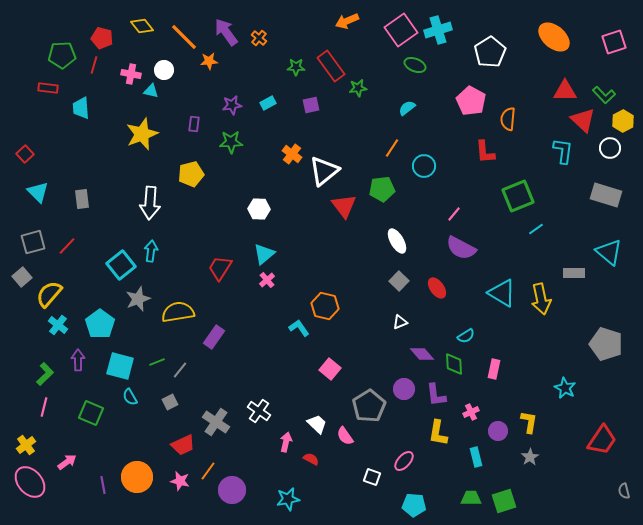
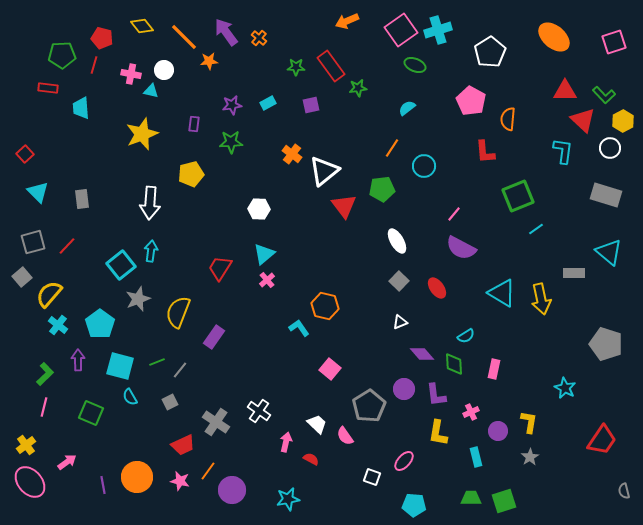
yellow semicircle at (178, 312): rotated 60 degrees counterclockwise
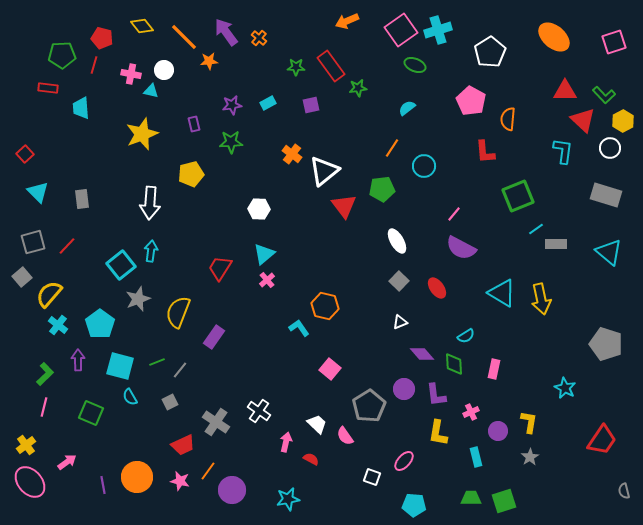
purple rectangle at (194, 124): rotated 21 degrees counterclockwise
gray rectangle at (574, 273): moved 18 px left, 29 px up
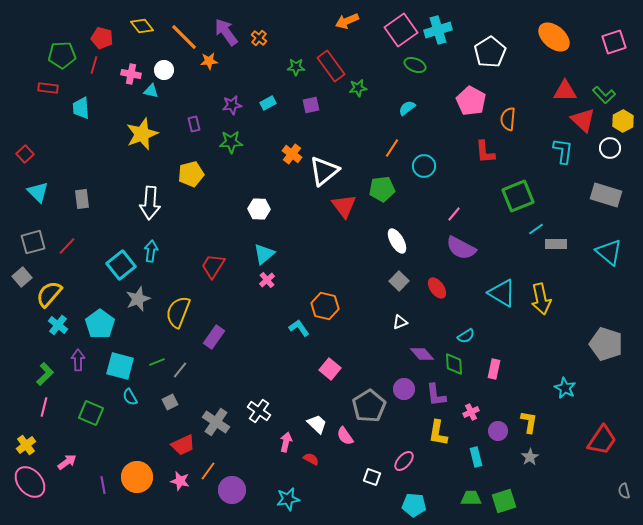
red trapezoid at (220, 268): moved 7 px left, 2 px up
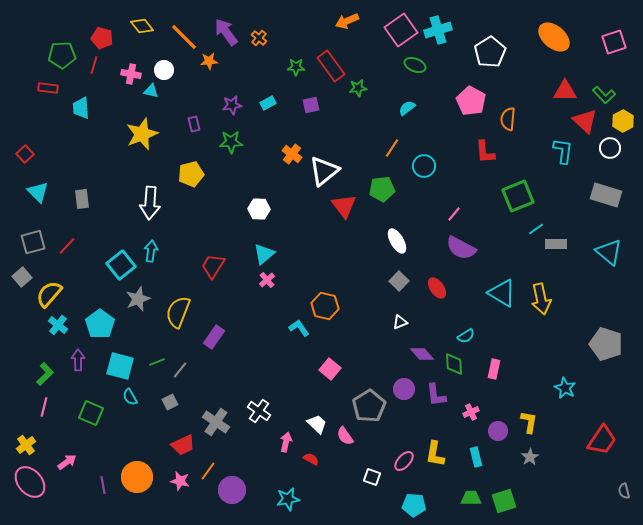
red triangle at (583, 120): moved 2 px right, 1 px down
yellow L-shape at (438, 433): moved 3 px left, 21 px down
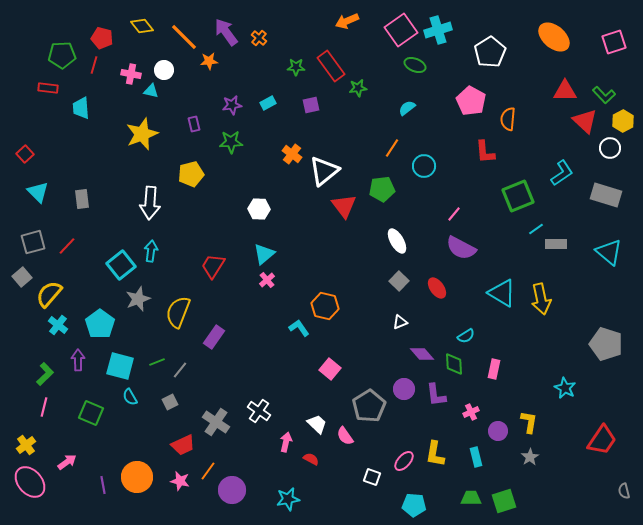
cyan L-shape at (563, 151): moved 1 px left, 22 px down; rotated 48 degrees clockwise
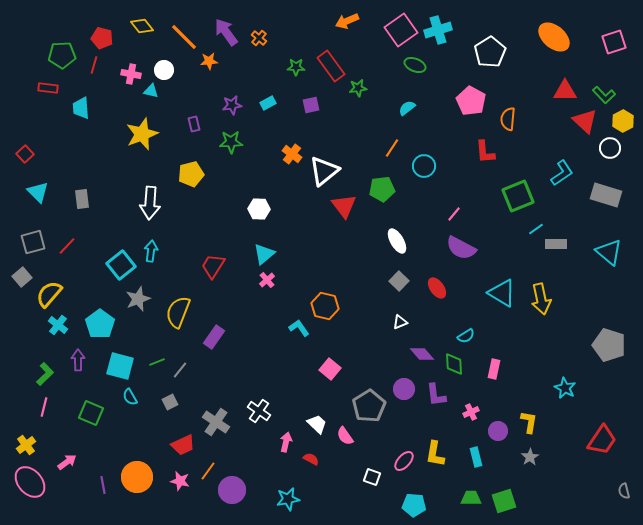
gray pentagon at (606, 344): moved 3 px right, 1 px down
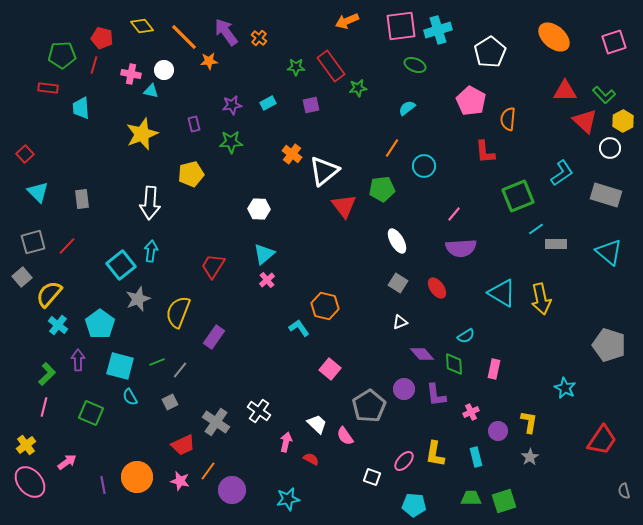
pink square at (401, 30): moved 4 px up; rotated 28 degrees clockwise
purple semicircle at (461, 248): rotated 32 degrees counterclockwise
gray square at (399, 281): moved 1 px left, 2 px down; rotated 12 degrees counterclockwise
green L-shape at (45, 374): moved 2 px right
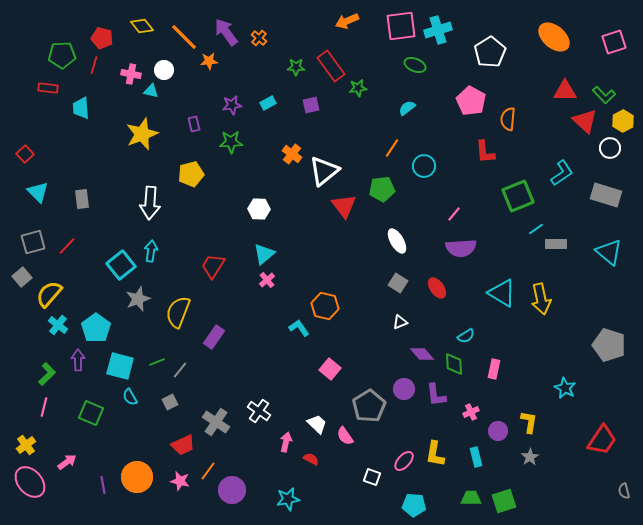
cyan pentagon at (100, 324): moved 4 px left, 4 px down
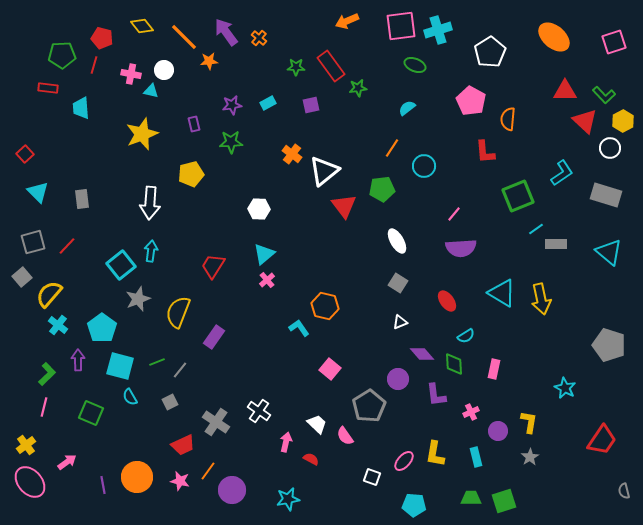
red ellipse at (437, 288): moved 10 px right, 13 px down
cyan pentagon at (96, 328): moved 6 px right
purple circle at (404, 389): moved 6 px left, 10 px up
